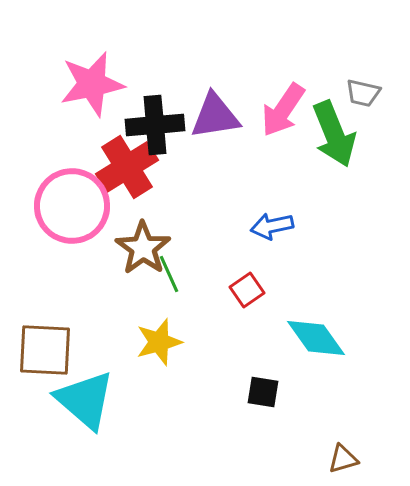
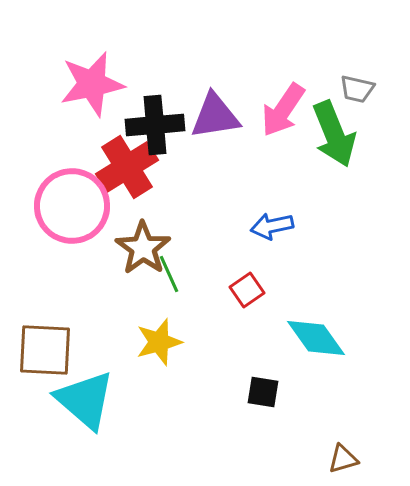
gray trapezoid: moved 6 px left, 4 px up
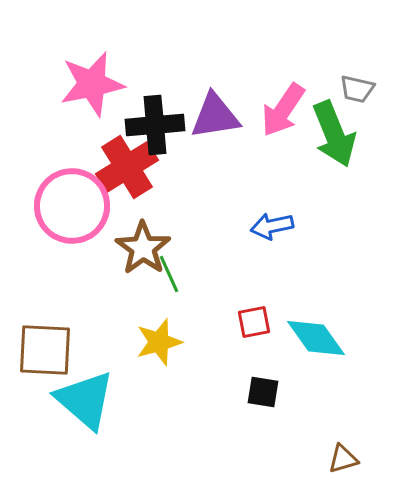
red square: moved 7 px right, 32 px down; rotated 24 degrees clockwise
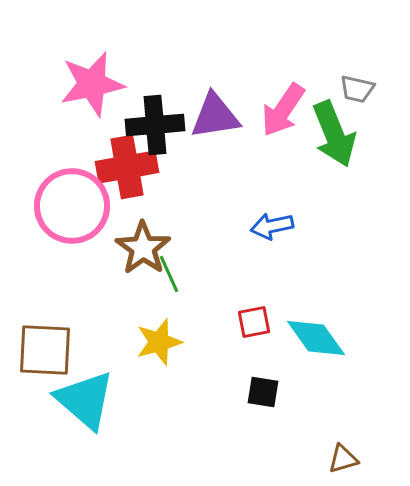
red cross: rotated 22 degrees clockwise
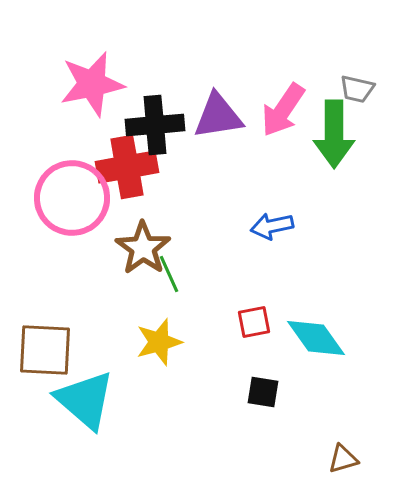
purple triangle: moved 3 px right
green arrow: rotated 22 degrees clockwise
pink circle: moved 8 px up
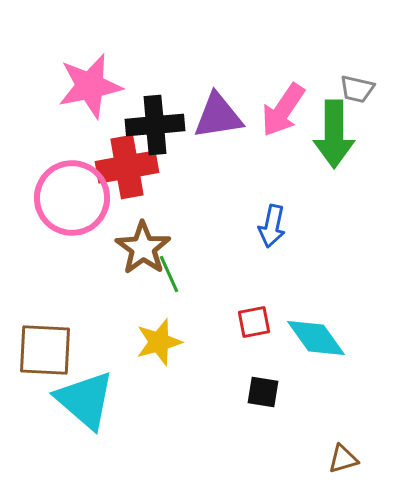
pink star: moved 2 px left, 2 px down
blue arrow: rotated 66 degrees counterclockwise
